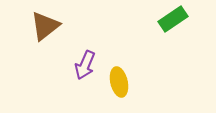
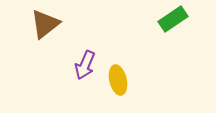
brown triangle: moved 2 px up
yellow ellipse: moved 1 px left, 2 px up
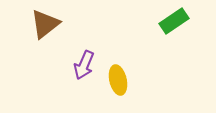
green rectangle: moved 1 px right, 2 px down
purple arrow: moved 1 px left
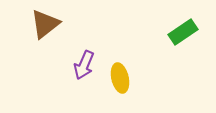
green rectangle: moved 9 px right, 11 px down
yellow ellipse: moved 2 px right, 2 px up
